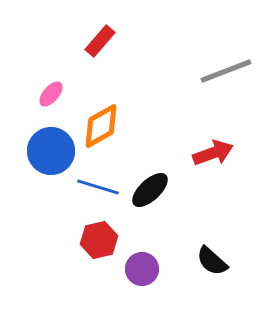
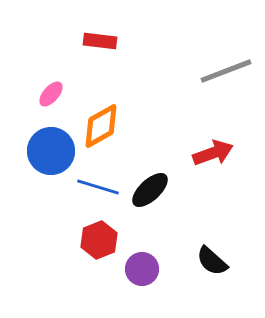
red rectangle: rotated 56 degrees clockwise
red hexagon: rotated 9 degrees counterclockwise
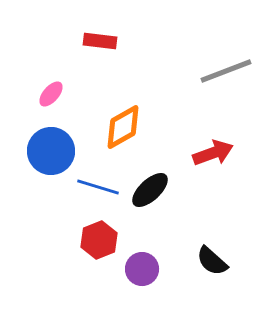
orange diamond: moved 22 px right, 1 px down
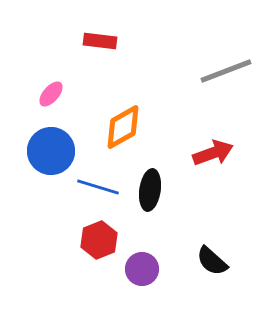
black ellipse: rotated 39 degrees counterclockwise
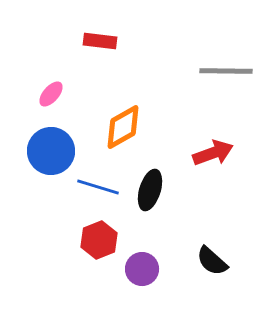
gray line: rotated 22 degrees clockwise
black ellipse: rotated 9 degrees clockwise
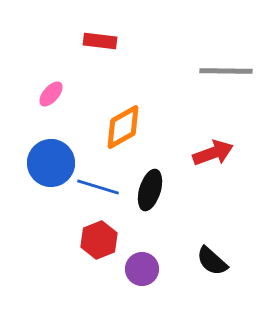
blue circle: moved 12 px down
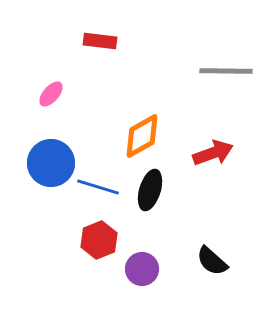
orange diamond: moved 19 px right, 9 px down
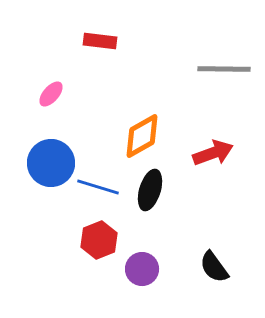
gray line: moved 2 px left, 2 px up
black semicircle: moved 2 px right, 6 px down; rotated 12 degrees clockwise
